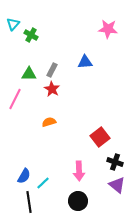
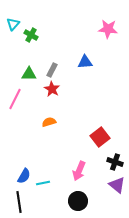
pink arrow: rotated 24 degrees clockwise
cyan line: rotated 32 degrees clockwise
black line: moved 10 px left
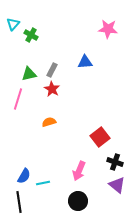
green triangle: rotated 14 degrees counterclockwise
pink line: moved 3 px right; rotated 10 degrees counterclockwise
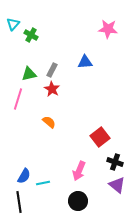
orange semicircle: rotated 56 degrees clockwise
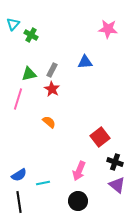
blue semicircle: moved 5 px left, 1 px up; rotated 28 degrees clockwise
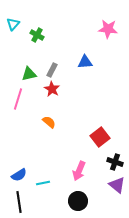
green cross: moved 6 px right
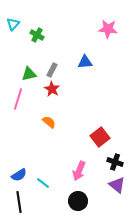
cyan line: rotated 48 degrees clockwise
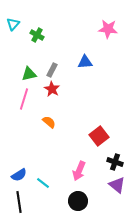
pink line: moved 6 px right
red square: moved 1 px left, 1 px up
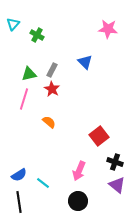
blue triangle: rotated 49 degrees clockwise
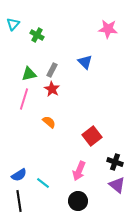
red square: moved 7 px left
black line: moved 1 px up
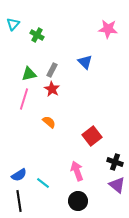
pink arrow: moved 2 px left; rotated 138 degrees clockwise
